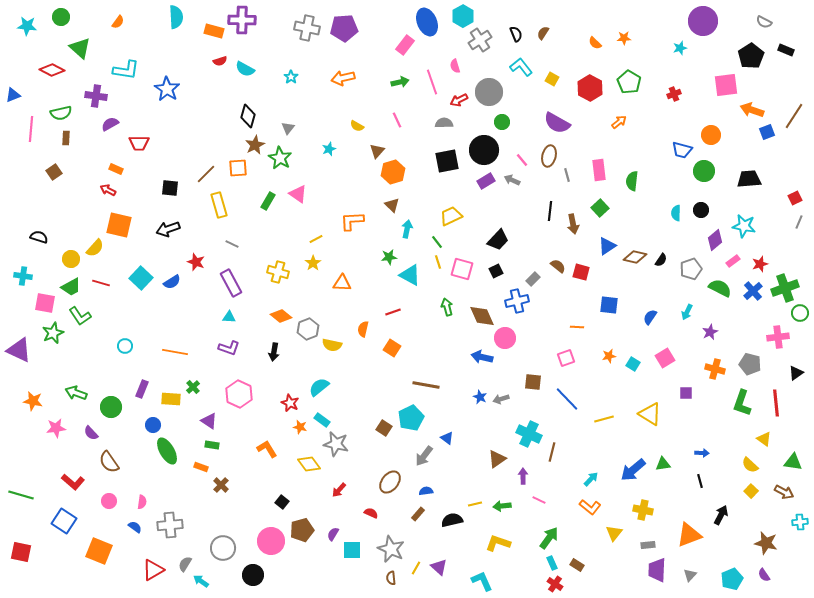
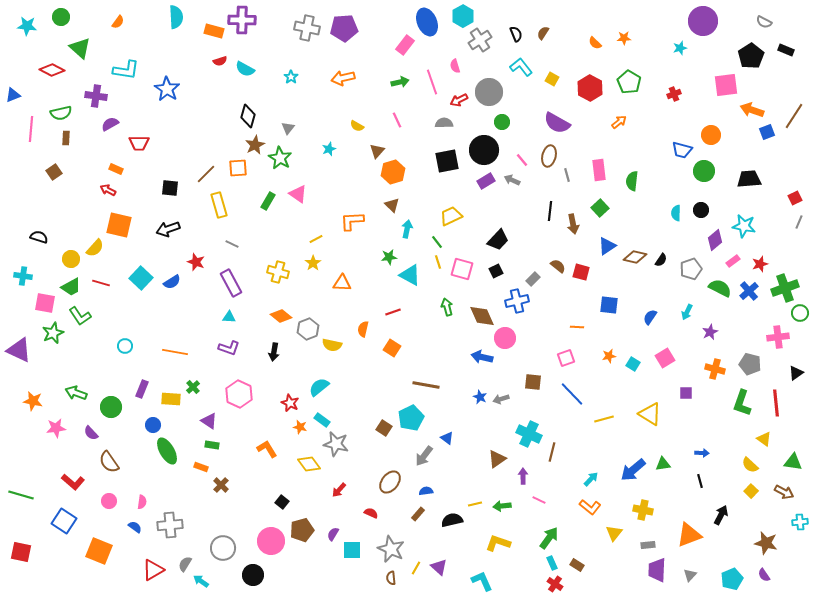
blue cross at (753, 291): moved 4 px left
blue line at (567, 399): moved 5 px right, 5 px up
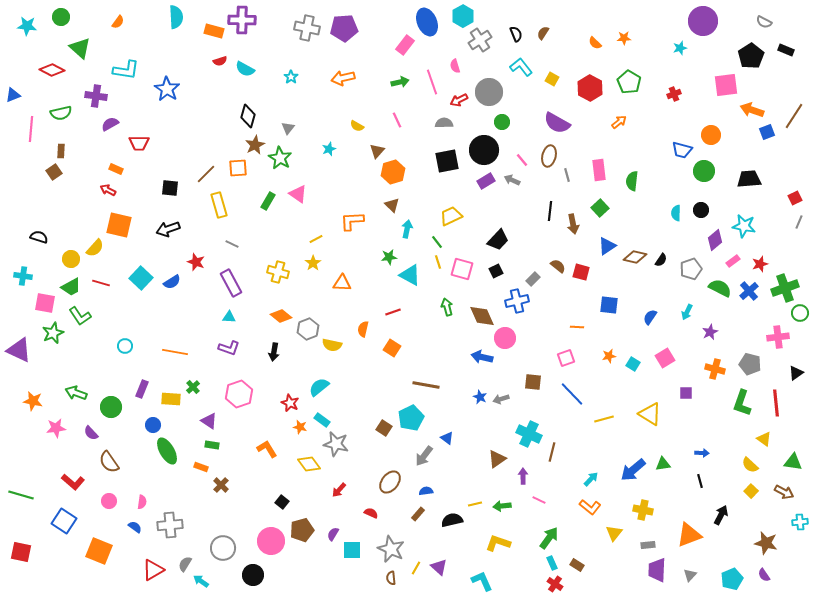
brown rectangle at (66, 138): moved 5 px left, 13 px down
pink hexagon at (239, 394): rotated 16 degrees clockwise
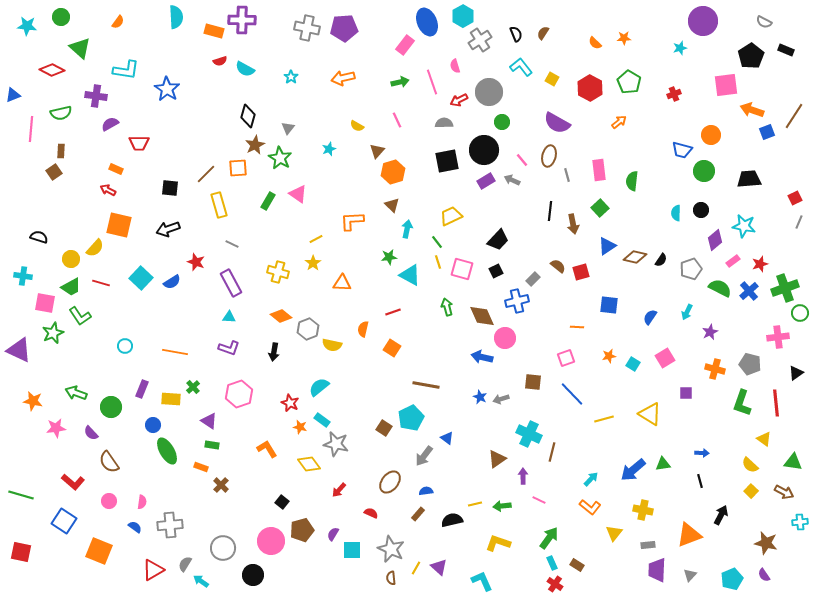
red square at (581, 272): rotated 30 degrees counterclockwise
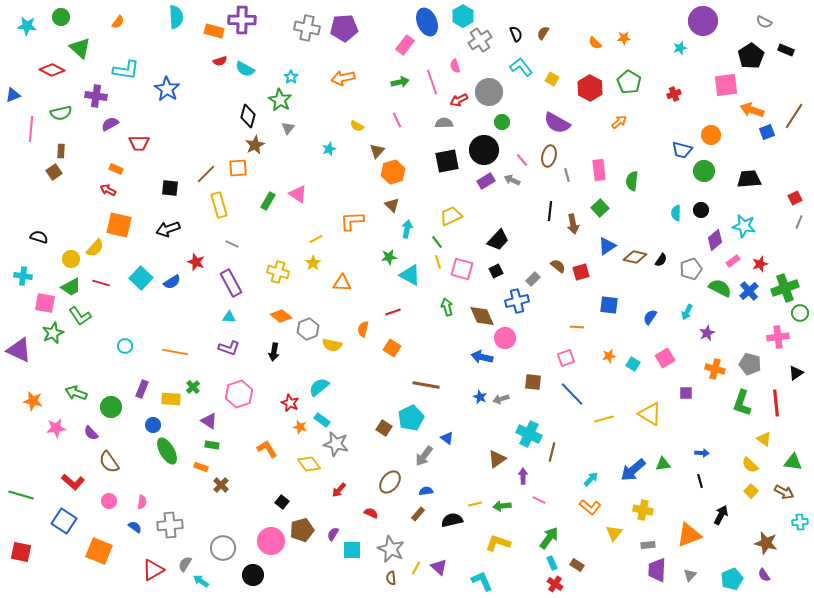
green star at (280, 158): moved 58 px up
purple star at (710, 332): moved 3 px left, 1 px down
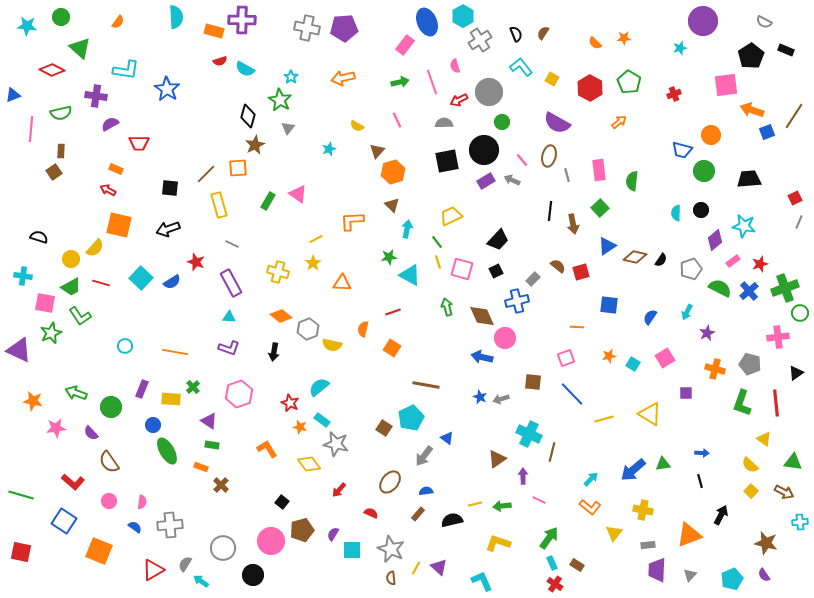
green star at (53, 333): moved 2 px left
